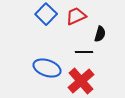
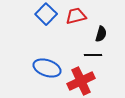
red trapezoid: rotated 10 degrees clockwise
black semicircle: moved 1 px right
black line: moved 9 px right, 3 px down
red cross: rotated 16 degrees clockwise
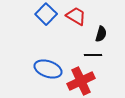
red trapezoid: rotated 45 degrees clockwise
blue ellipse: moved 1 px right, 1 px down
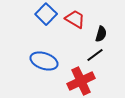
red trapezoid: moved 1 px left, 3 px down
black line: moved 2 px right; rotated 36 degrees counterclockwise
blue ellipse: moved 4 px left, 8 px up
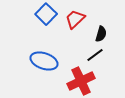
red trapezoid: rotated 75 degrees counterclockwise
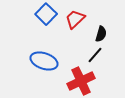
black line: rotated 12 degrees counterclockwise
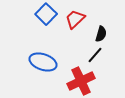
blue ellipse: moved 1 px left, 1 px down
